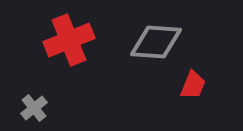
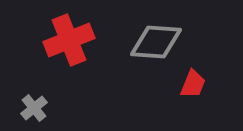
red trapezoid: moved 1 px up
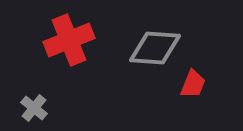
gray diamond: moved 1 px left, 6 px down
gray cross: rotated 12 degrees counterclockwise
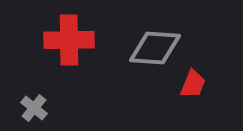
red cross: rotated 21 degrees clockwise
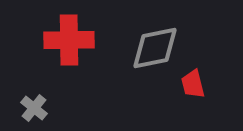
gray diamond: rotated 16 degrees counterclockwise
red trapezoid: rotated 144 degrees clockwise
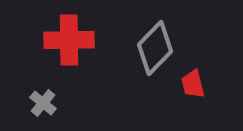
gray diamond: rotated 34 degrees counterclockwise
gray cross: moved 9 px right, 5 px up
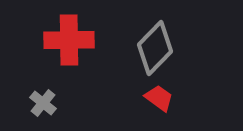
red trapezoid: moved 34 px left, 14 px down; rotated 140 degrees clockwise
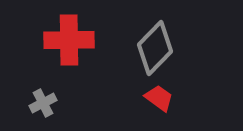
gray cross: rotated 24 degrees clockwise
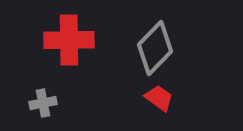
gray cross: rotated 16 degrees clockwise
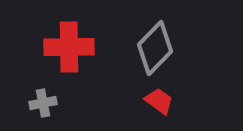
red cross: moved 7 px down
red trapezoid: moved 3 px down
